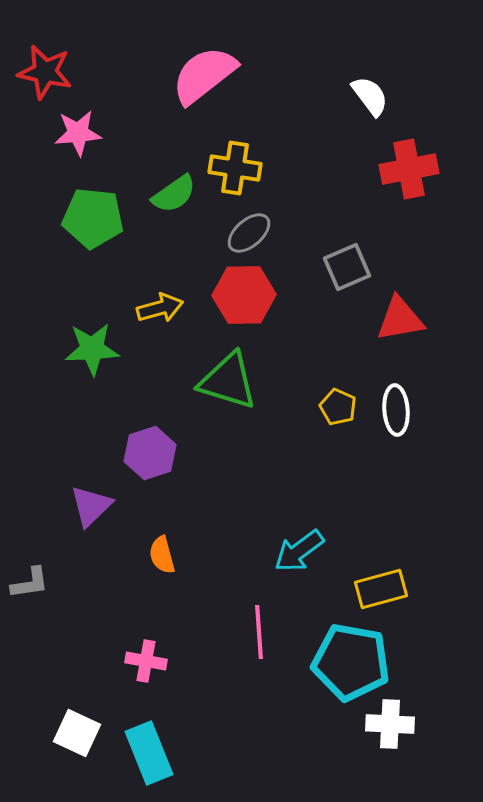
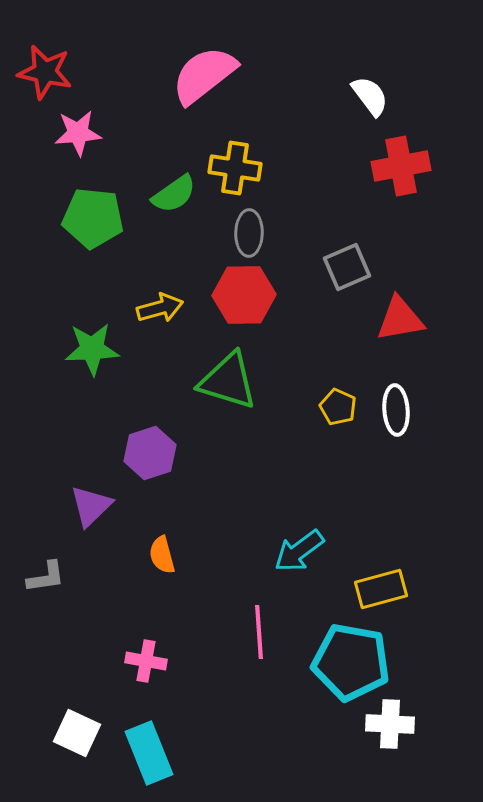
red cross: moved 8 px left, 3 px up
gray ellipse: rotated 48 degrees counterclockwise
gray L-shape: moved 16 px right, 6 px up
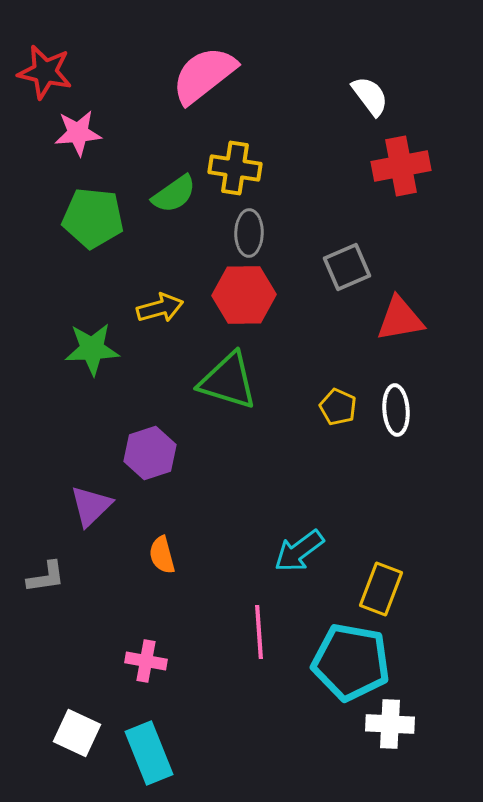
yellow rectangle: rotated 54 degrees counterclockwise
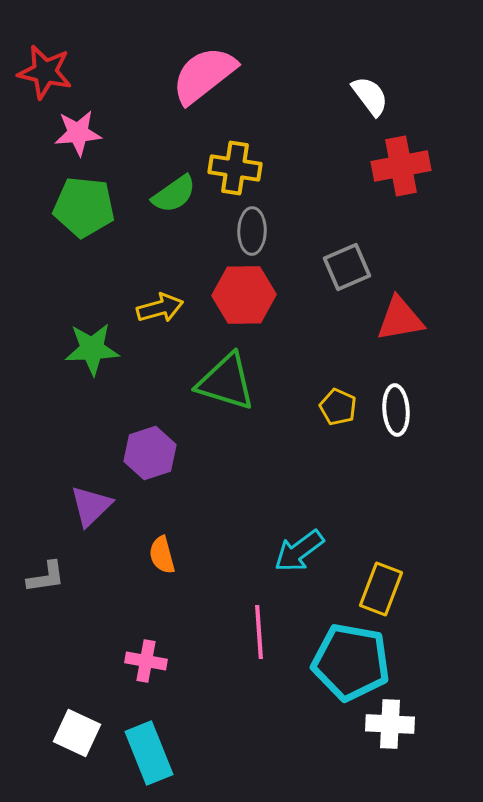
green pentagon: moved 9 px left, 11 px up
gray ellipse: moved 3 px right, 2 px up
green triangle: moved 2 px left, 1 px down
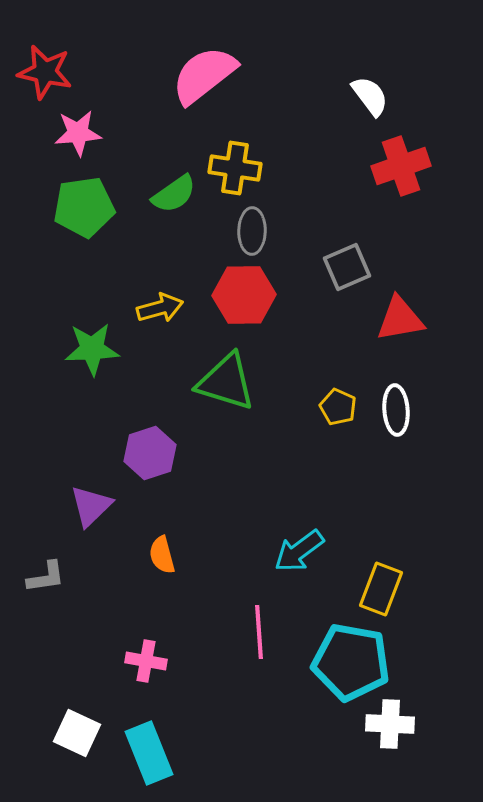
red cross: rotated 8 degrees counterclockwise
green pentagon: rotated 14 degrees counterclockwise
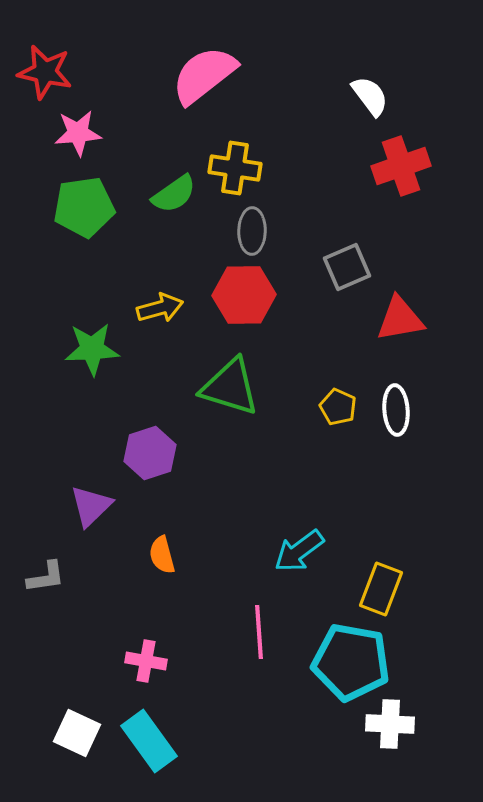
green triangle: moved 4 px right, 5 px down
cyan rectangle: moved 12 px up; rotated 14 degrees counterclockwise
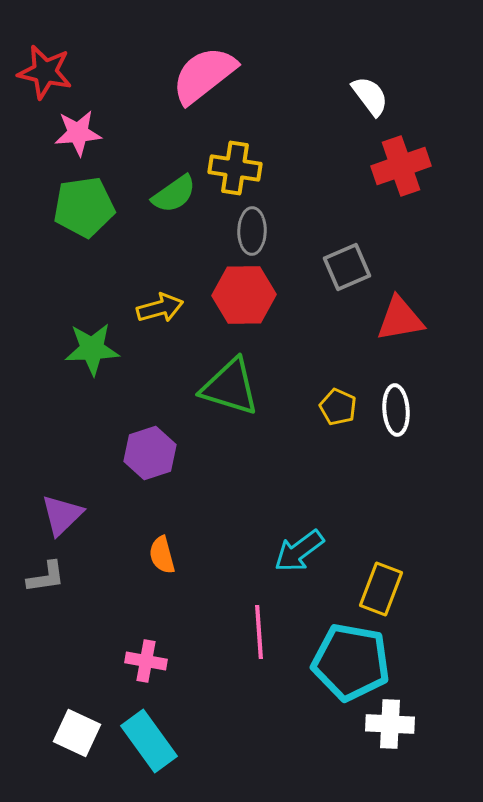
purple triangle: moved 29 px left, 9 px down
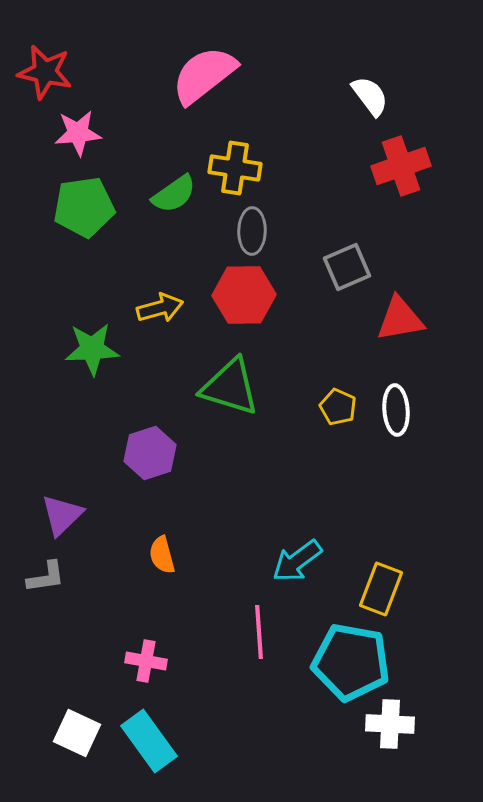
cyan arrow: moved 2 px left, 10 px down
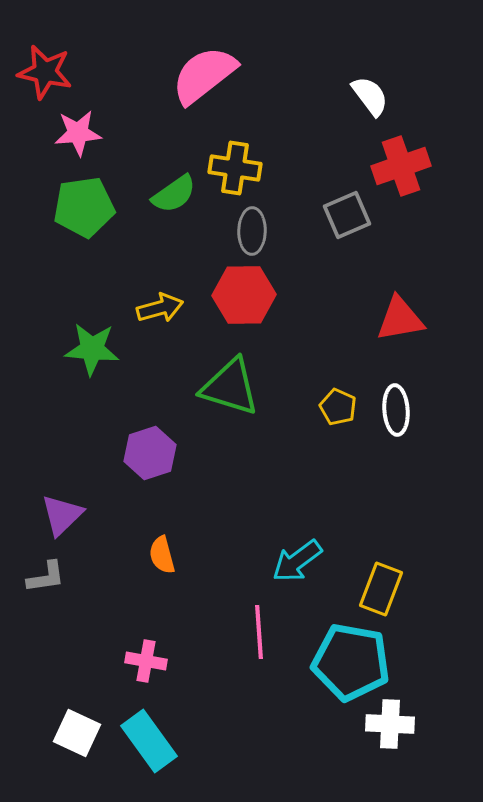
gray square: moved 52 px up
green star: rotated 8 degrees clockwise
